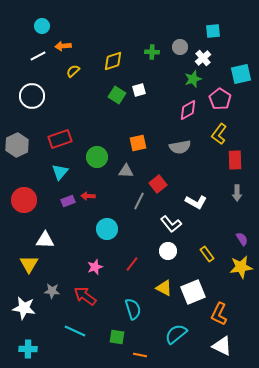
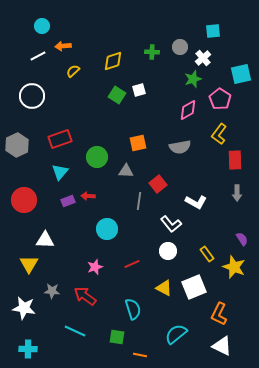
gray line at (139, 201): rotated 18 degrees counterclockwise
red line at (132, 264): rotated 28 degrees clockwise
yellow star at (241, 267): moved 7 px left; rotated 30 degrees clockwise
white square at (193, 292): moved 1 px right, 5 px up
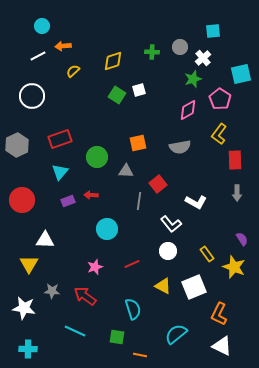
red arrow at (88, 196): moved 3 px right, 1 px up
red circle at (24, 200): moved 2 px left
yellow triangle at (164, 288): moved 1 px left, 2 px up
